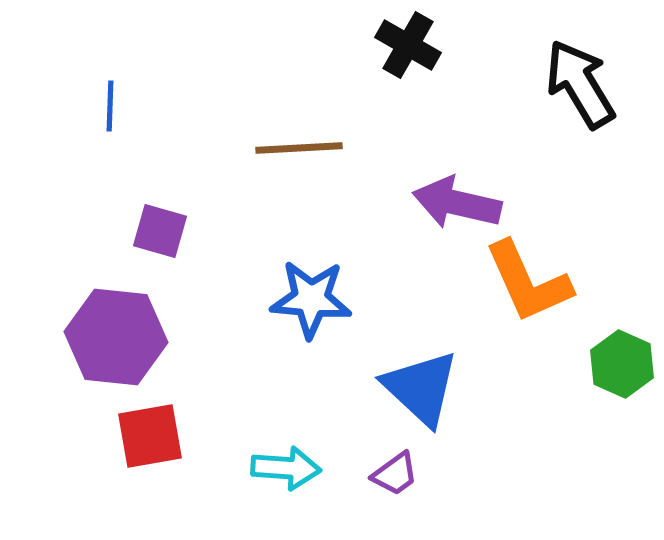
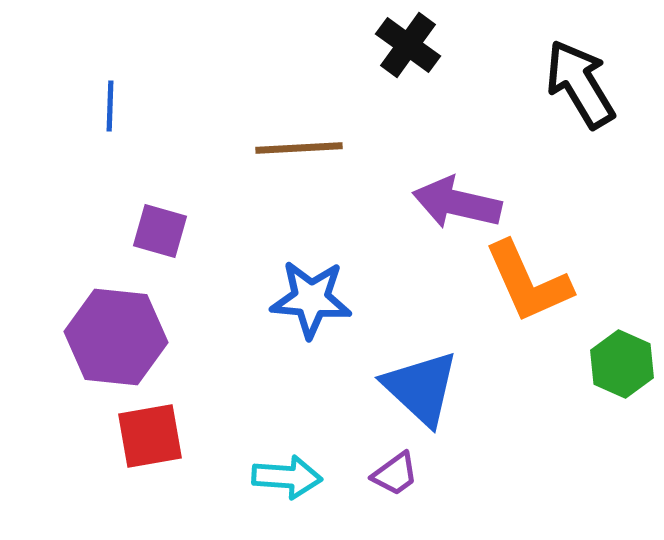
black cross: rotated 6 degrees clockwise
cyan arrow: moved 1 px right, 9 px down
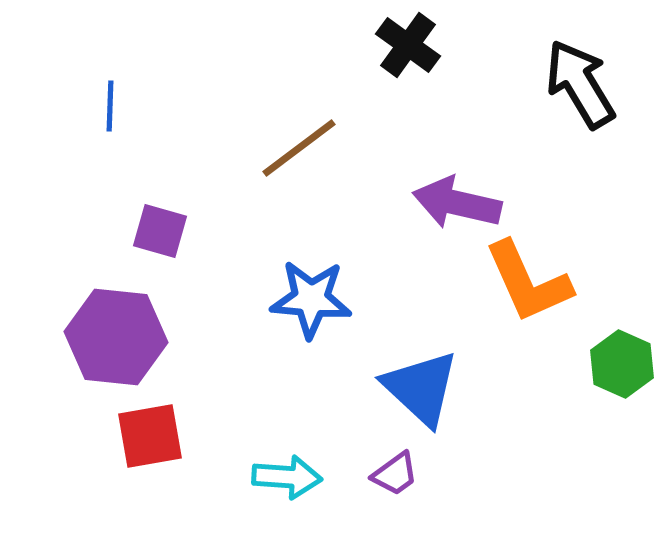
brown line: rotated 34 degrees counterclockwise
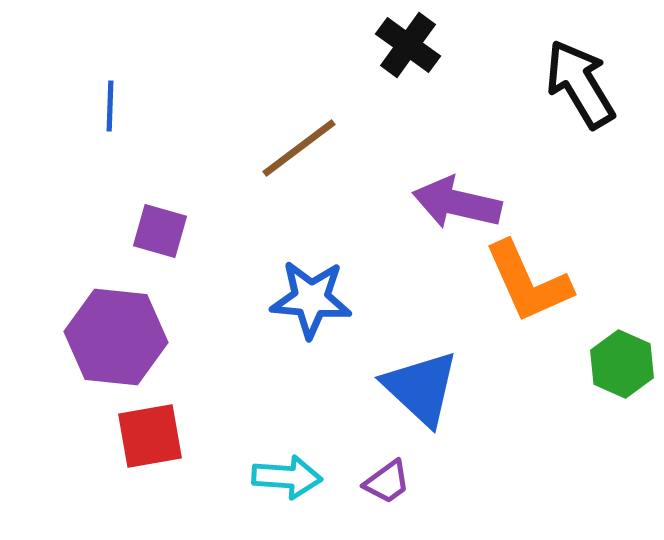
purple trapezoid: moved 8 px left, 8 px down
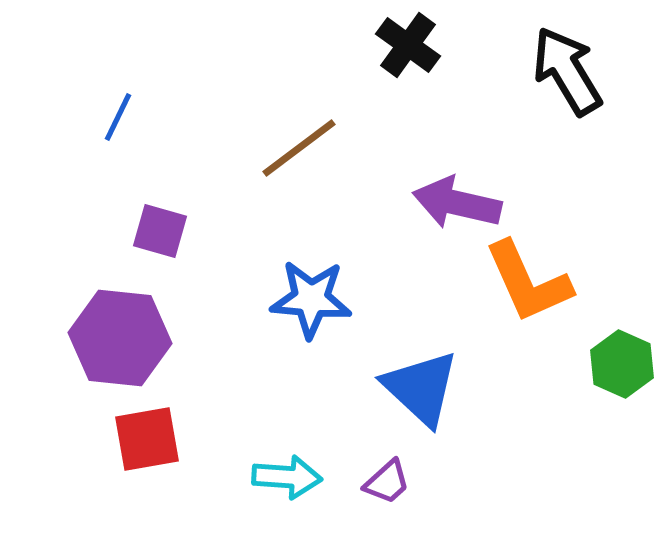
black arrow: moved 13 px left, 13 px up
blue line: moved 8 px right, 11 px down; rotated 24 degrees clockwise
purple hexagon: moved 4 px right, 1 px down
red square: moved 3 px left, 3 px down
purple trapezoid: rotated 6 degrees counterclockwise
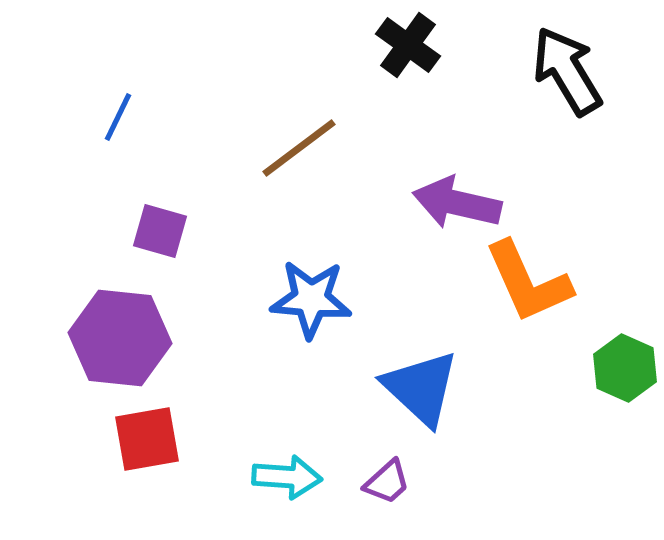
green hexagon: moved 3 px right, 4 px down
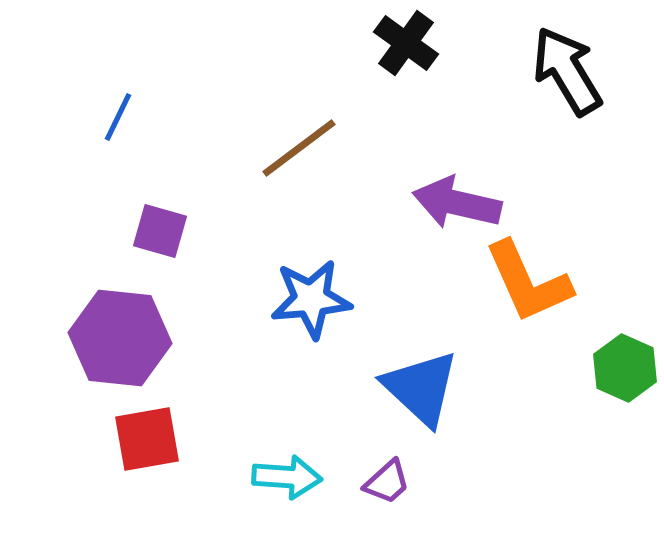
black cross: moved 2 px left, 2 px up
blue star: rotated 10 degrees counterclockwise
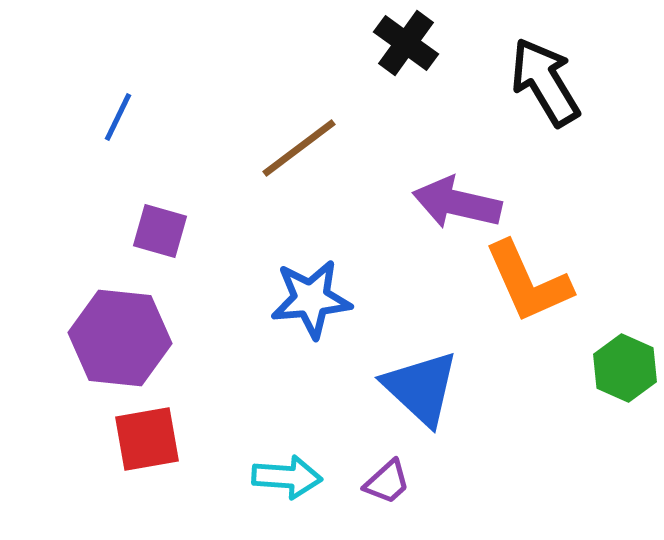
black arrow: moved 22 px left, 11 px down
